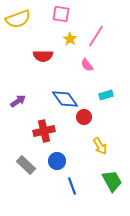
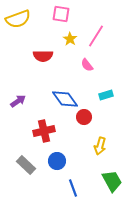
yellow arrow: rotated 48 degrees clockwise
blue line: moved 1 px right, 2 px down
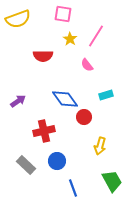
pink square: moved 2 px right
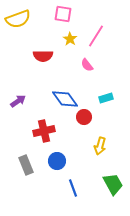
cyan rectangle: moved 3 px down
gray rectangle: rotated 24 degrees clockwise
green trapezoid: moved 1 px right, 3 px down
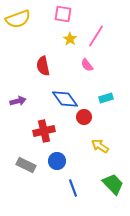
red semicircle: moved 10 px down; rotated 78 degrees clockwise
purple arrow: rotated 21 degrees clockwise
yellow arrow: rotated 108 degrees clockwise
gray rectangle: rotated 42 degrees counterclockwise
green trapezoid: rotated 15 degrees counterclockwise
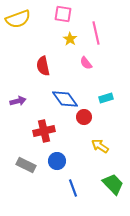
pink line: moved 3 px up; rotated 45 degrees counterclockwise
pink semicircle: moved 1 px left, 2 px up
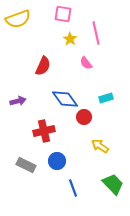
red semicircle: rotated 144 degrees counterclockwise
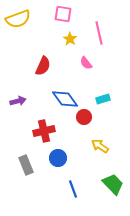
pink line: moved 3 px right
cyan rectangle: moved 3 px left, 1 px down
blue circle: moved 1 px right, 3 px up
gray rectangle: rotated 42 degrees clockwise
blue line: moved 1 px down
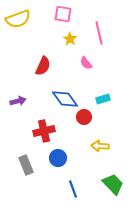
yellow arrow: rotated 30 degrees counterclockwise
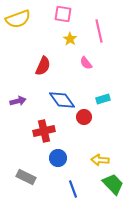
pink line: moved 2 px up
blue diamond: moved 3 px left, 1 px down
yellow arrow: moved 14 px down
gray rectangle: moved 12 px down; rotated 42 degrees counterclockwise
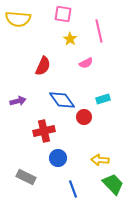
yellow semicircle: rotated 25 degrees clockwise
pink semicircle: rotated 80 degrees counterclockwise
